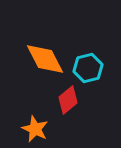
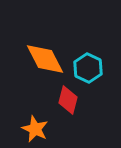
cyan hexagon: rotated 20 degrees counterclockwise
red diamond: rotated 36 degrees counterclockwise
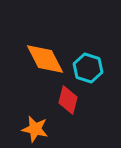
cyan hexagon: rotated 8 degrees counterclockwise
orange star: rotated 12 degrees counterclockwise
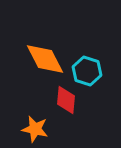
cyan hexagon: moved 1 px left, 3 px down
red diamond: moved 2 px left; rotated 8 degrees counterclockwise
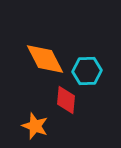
cyan hexagon: rotated 20 degrees counterclockwise
orange star: moved 3 px up; rotated 8 degrees clockwise
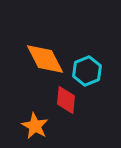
cyan hexagon: rotated 20 degrees counterclockwise
orange star: rotated 8 degrees clockwise
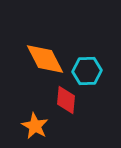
cyan hexagon: rotated 20 degrees clockwise
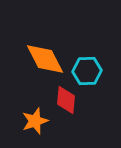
orange star: moved 5 px up; rotated 24 degrees clockwise
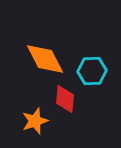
cyan hexagon: moved 5 px right
red diamond: moved 1 px left, 1 px up
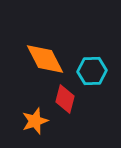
red diamond: rotated 8 degrees clockwise
